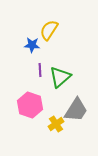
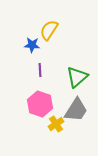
green triangle: moved 17 px right
pink hexagon: moved 10 px right, 1 px up
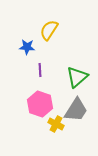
blue star: moved 5 px left, 2 px down
yellow cross: rotated 28 degrees counterclockwise
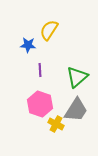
blue star: moved 1 px right, 2 px up
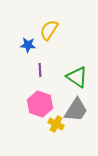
green triangle: rotated 45 degrees counterclockwise
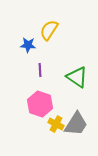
gray trapezoid: moved 14 px down
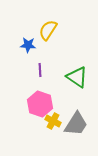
yellow semicircle: moved 1 px left
yellow cross: moved 3 px left, 3 px up
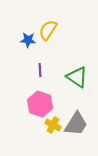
blue star: moved 5 px up
yellow cross: moved 4 px down
